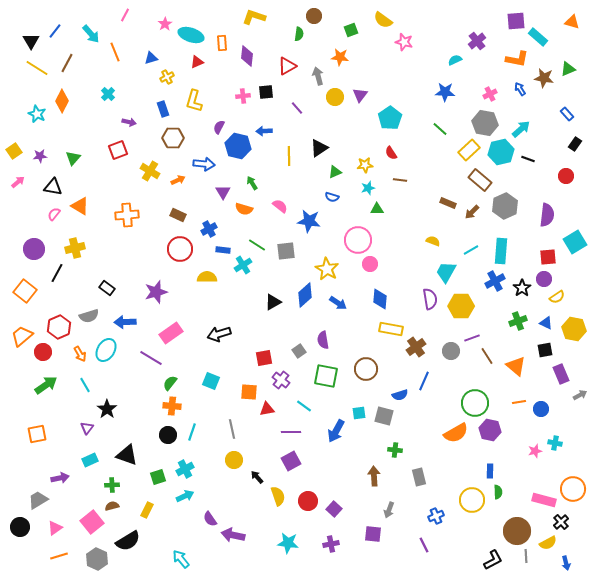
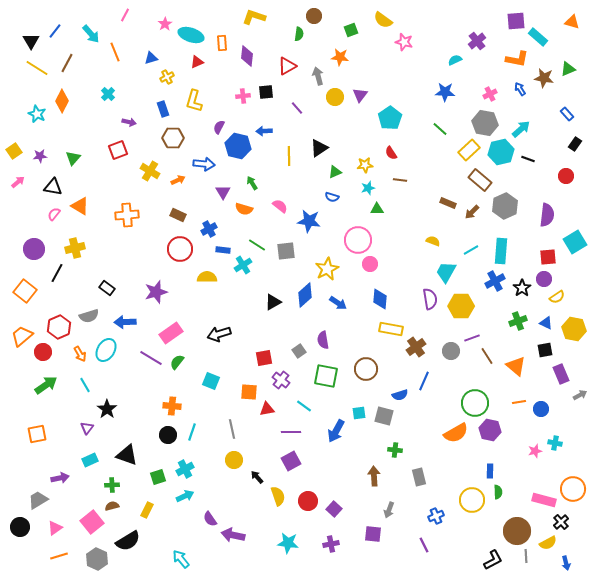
yellow star at (327, 269): rotated 15 degrees clockwise
green semicircle at (170, 383): moved 7 px right, 21 px up
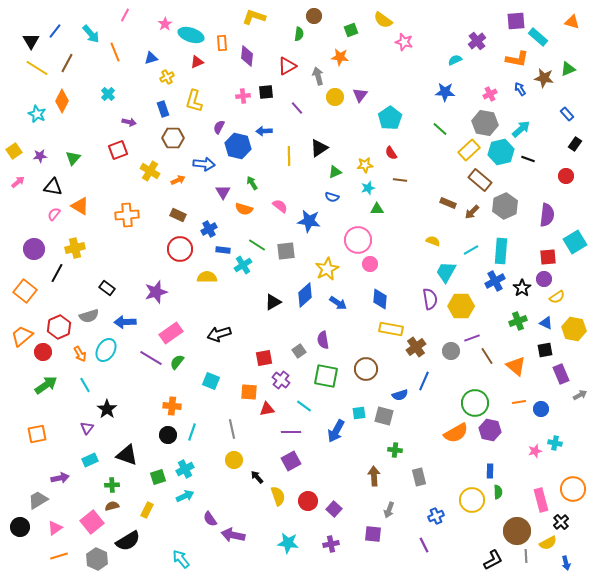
pink rectangle at (544, 500): moved 3 px left; rotated 60 degrees clockwise
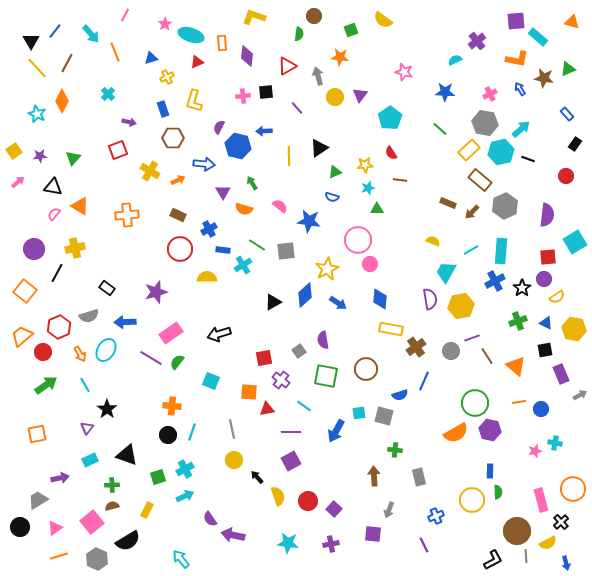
pink star at (404, 42): moved 30 px down
yellow line at (37, 68): rotated 15 degrees clockwise
yellow hexagon at (461, 306): rotated 10 degrees counterclockwise
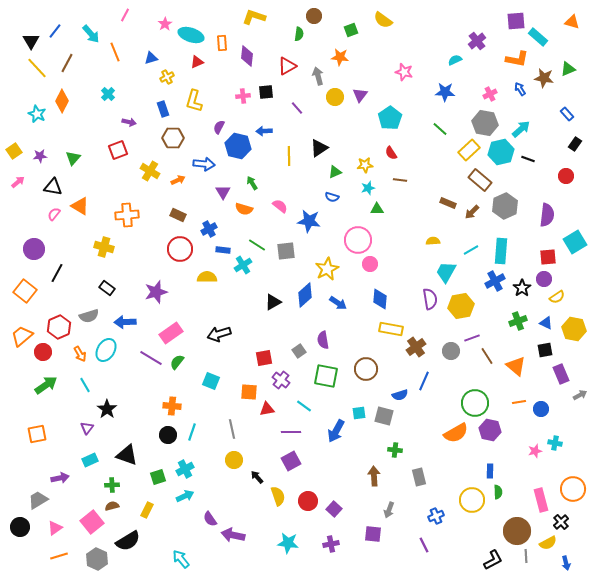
yellow semicircle at (433, 241): rotated 24 degrees counterclockwise
yellow cross at (75, 248): moved 29 px right, 1 px up; rotated 30 degrees clockwise
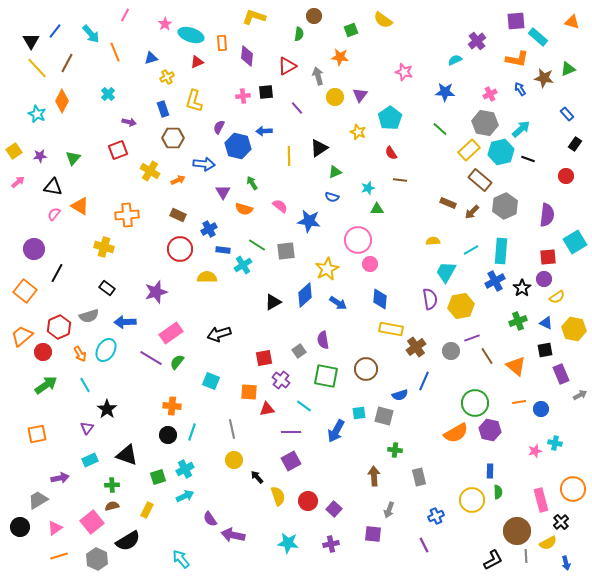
yellow star at (365, 165): moved 7 px left, 33 px up; rotated 28 degrees clockwise
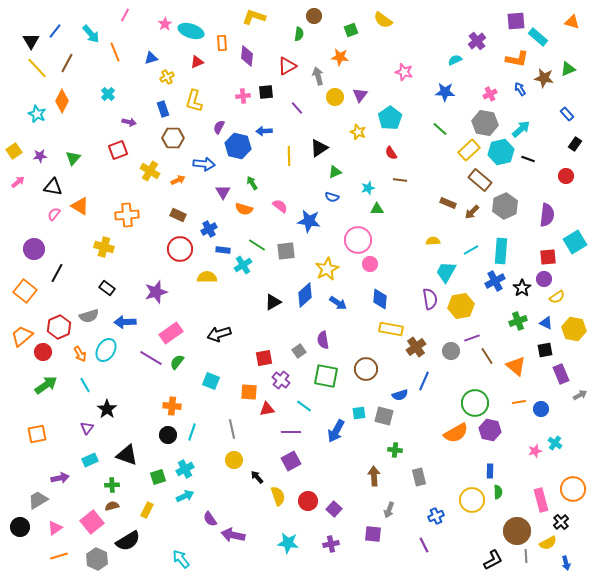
cyan ellipse at (191, 35): moved 4 px up
cyan cross at (555, 443): rotated 24 degrees clockwise
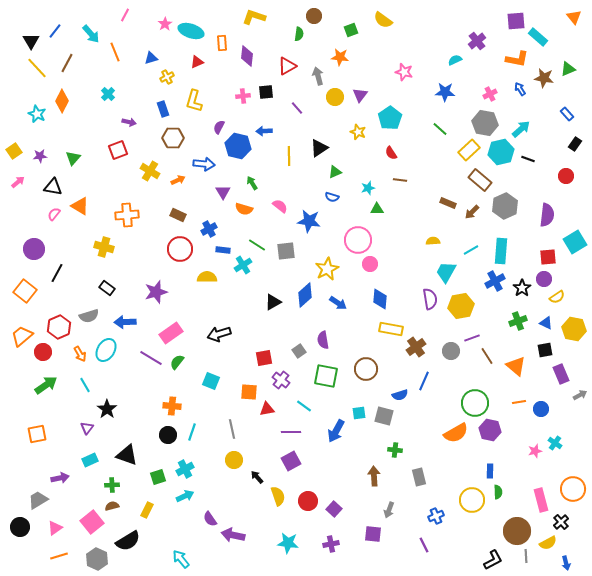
orange triangle at (572, 22): moved 2 px right, 5 px up; rotated 35 degrees clockwise
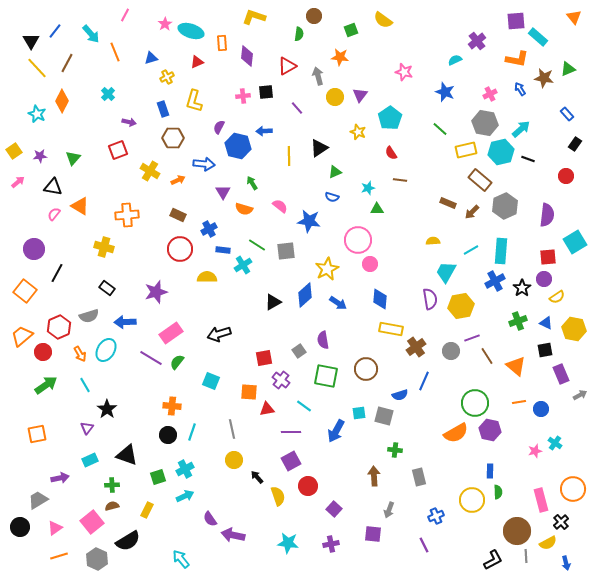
blue star at (445, 92): rotated 18 degrees clockwise
yellow rectangle at (469, 150): moved 3 px left; rotated 30 degrees clockwise
red circle at (308, 501): moved 15 px up
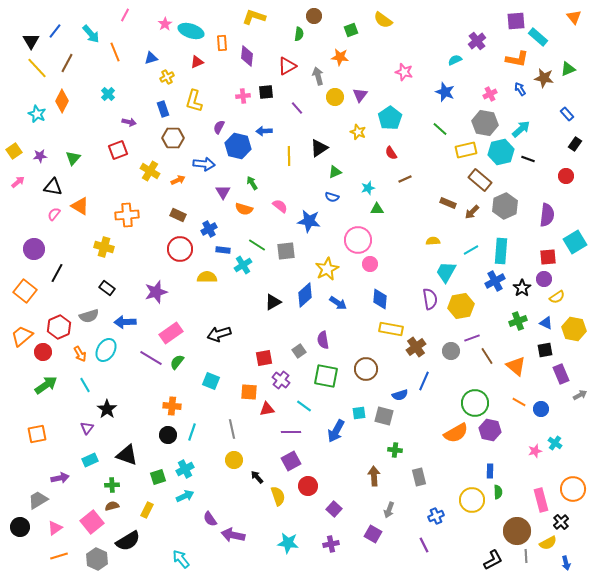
brown line at (400, 180): moved 5 px right, 1 px up; rotated 32 degrees counterclockwise
orange line at (519, 402): rotated 40 degrees clockwise
purple square at (373, 534): rotated 24 degrees clockwise
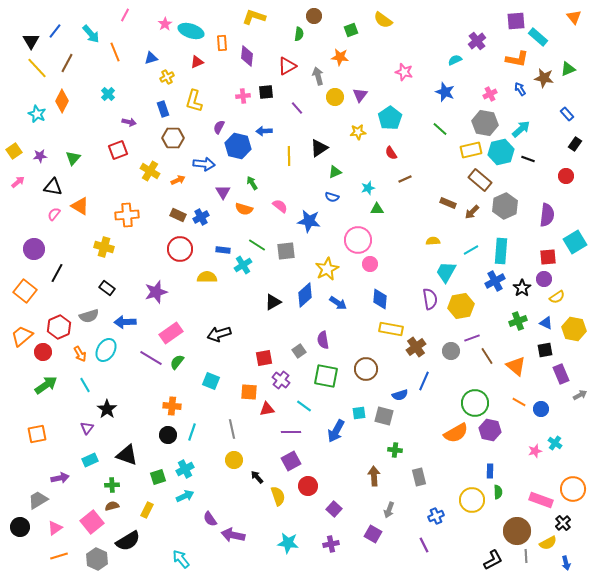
yellow star at (358, 132): rotated 28 degrees counterclockwise
yellow rectangle at (466, 150): moved 5 px right
blue cross at (209, 229): moved 8 px left, 12 px up
pink rectangle at (541, 500): rotated 55 degrees counterclockwise
black cross at (561, 522): moved 2 px right, 1 px down
